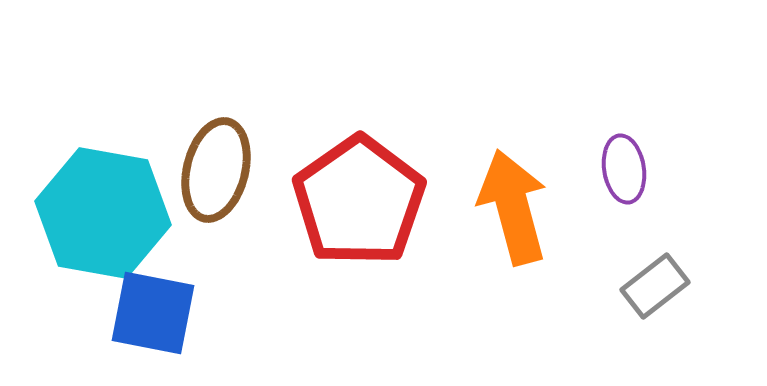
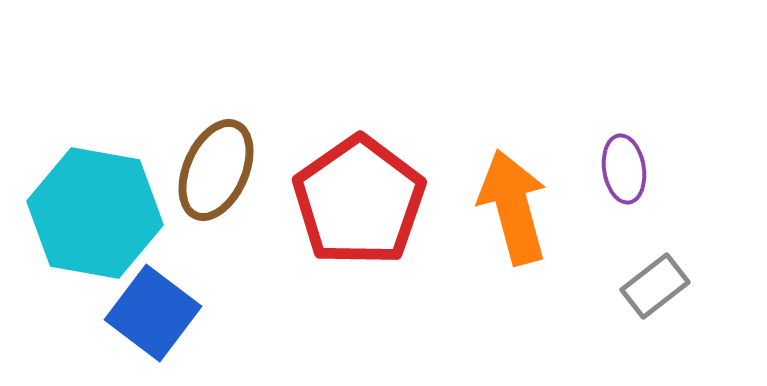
brown ellipse: rotated 10 degrees clockwise
cyan hexagon: moved 8 px left
blue square: rotated 26 degrees clockwise
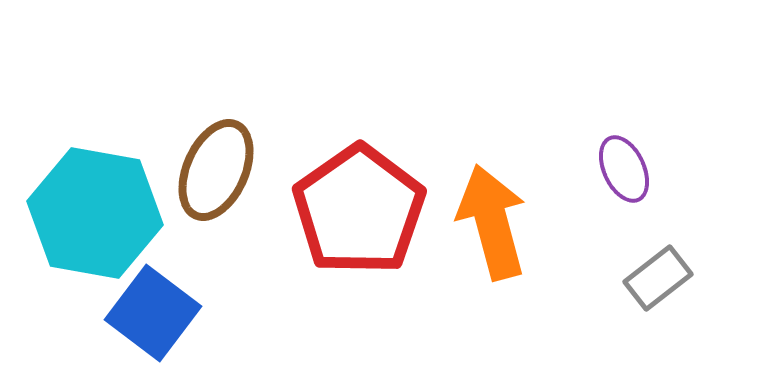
purple ellipse: rotated 16 degrees counterclockwise
red pentagon: moved 9 px down
orange arrow: moved 21 px left, 15 px down
gray rectangle: moved 3 px right, 8 px up
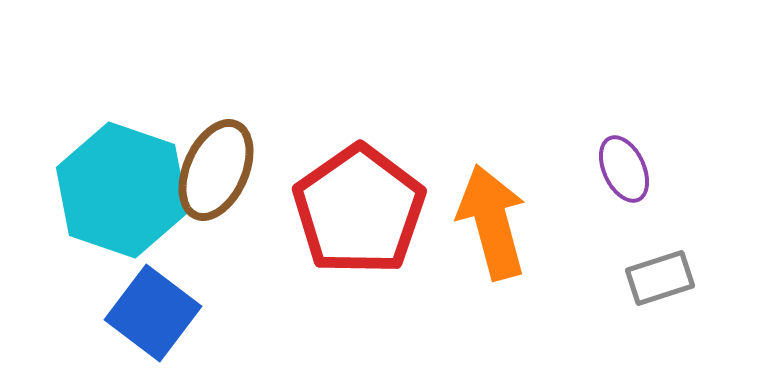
cyan hexagon: moved 27 px right, 23 px up; rotated 9 degrees clockwise
gray rectangle: moved 2 px right; rotated 20 degrees clockwise
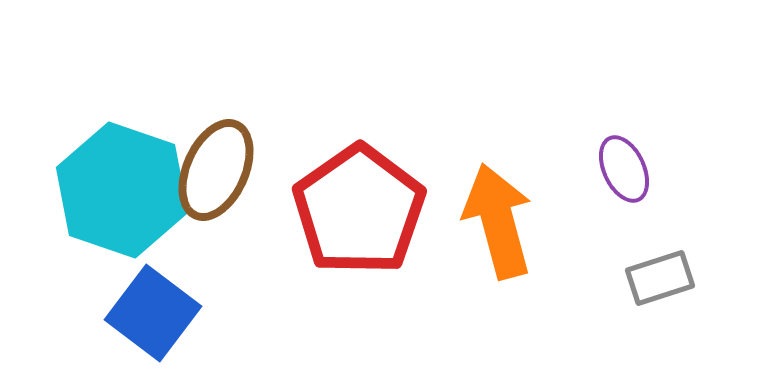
orange arrow: moved 6 px right, 1 px up
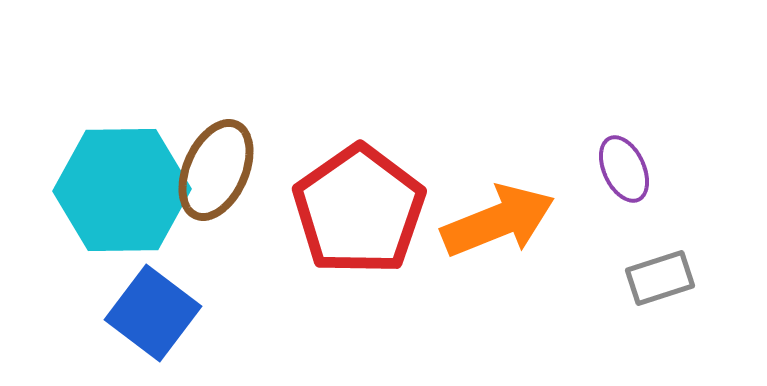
cyan hexagon: rotated 20 degrees counterclockwise
orange arrow: rotated 83 degrees clockwise
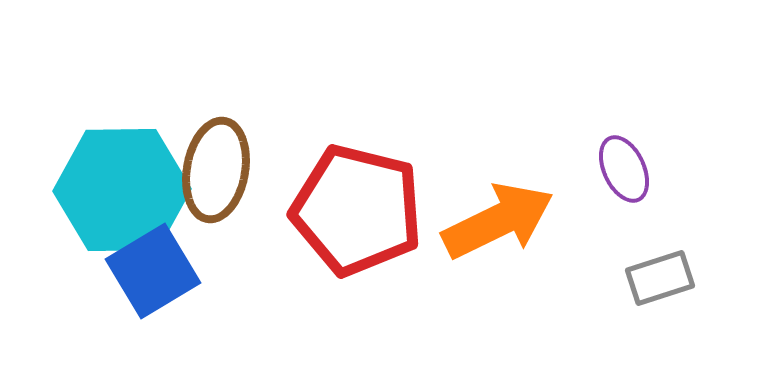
brown ellipse: rotated 14 degrees counterclockwise
red pentagon: moved 2 px left; rotated 23 degrees counterclockwise
orange arrow: rotated 4 degrees counterclockwise
blue square: moved 42 px up; rotated 22 degrees clockwise
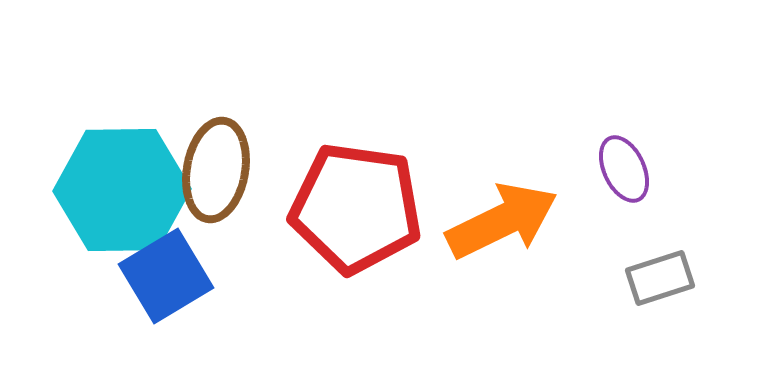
red pentagon: moved 1 px left, 2 px up; rotated 6 degrees counterclockwise
orange arrow: moved 4 px right
blue square: moved 13 px right, 5 px down
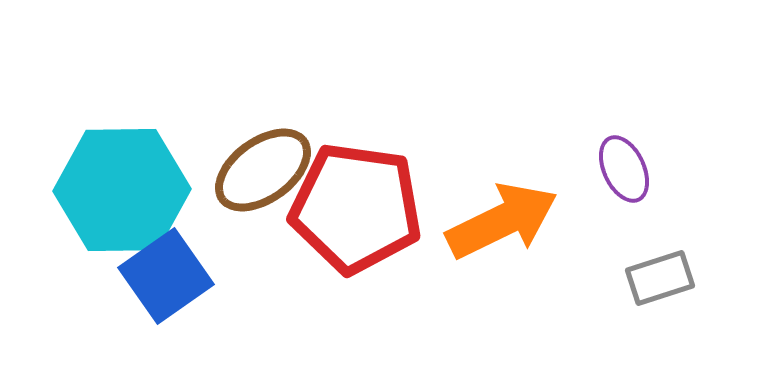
brown ellipse: moved 47 px right; rotated 44 degrees clockwise
blue square: rotated 4 degrees counterclockwise
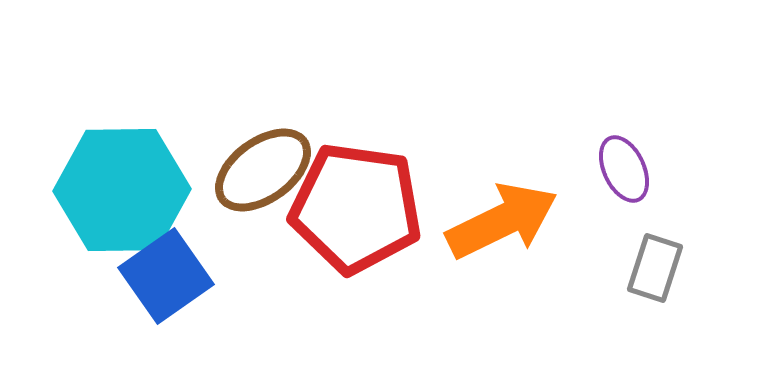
gray rectangle: moved 5 px left, 10 px up; rotated 54 degrees counterclockwise
